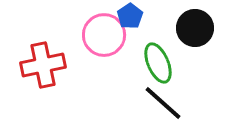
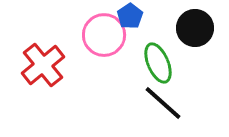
red cross: rotated 27 degrees counterclockwise
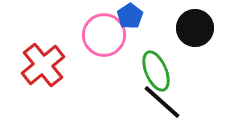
green ellipse: moved 2 px left, 8 px down
black line: moved 1 px left, 1 px up
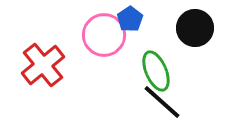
blue pentagon: moved 3 px down
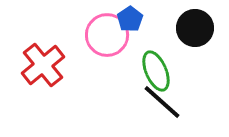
pink circle: moved 3 px right
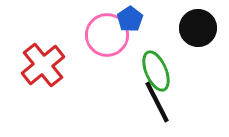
black circle: moved 3 px right
black line: moved 5 px left; rotated 21 degrees clockwise
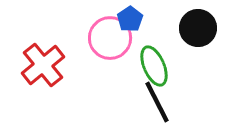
pink circle: moved 3 px right, 3 px down
green ellipse: moved 2 px left, 5 px up
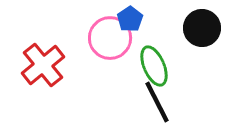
black circle: moved 4 px right
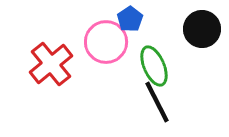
black circle: moved 1 px down
pink circle: moved 4 px left, 4 px down
red cross: moved 8 px right, 1 px up
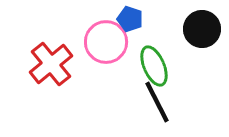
blue pentagon: rotated 20 degrees counterclockwise
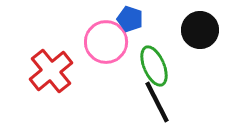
black circle: moved 2 px left, 1 px down
red cross: moved 7 px down
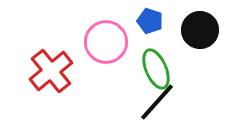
blue pentagon: moved 20 px right, 2 px down
green ellipse: moved 2 px right, 3 px down
black line: rotated 69 degrees clockwise
